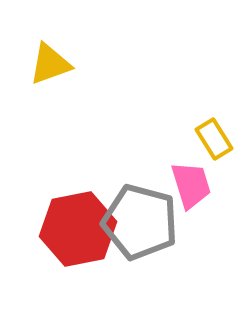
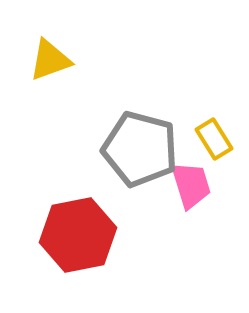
yellow triangle: moved 4 px up
gray pentagon: moved 73 px up
red hexagon: moved 6 px down
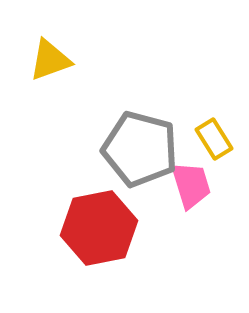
red hexagon: moved 21 px right, 7 px up
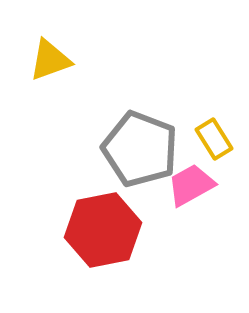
gray pentagon: rotated 6 degrees clockwise
pink trapezoid: rotated 102 degrees counterclockwise
red hexagon: moved 4 px right, 2 px down
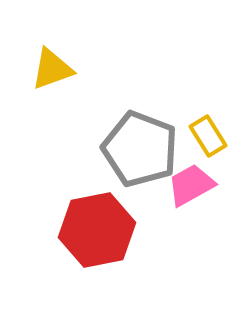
yellow triangle: moved 2 px right, 9 px down
yellow rectangle: moved 6 px left, 3 px up
red hexagon: moved 6 px left
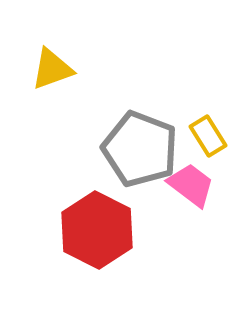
pink trapezoid: rotated 66 degrees clockwise
red hexagon: rotated 22 degrees counterclockwise
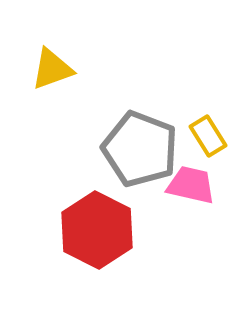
pink trapezoid: rotated 24 degrees counterclockwise
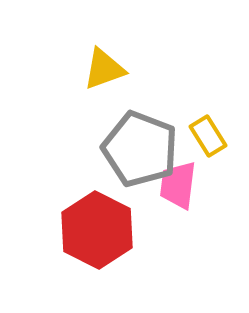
yellow triangle: moved 52 px right
pink trapezoid: moved 13 px left; rotated 96 degrees counterclockwise
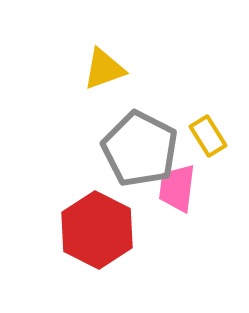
gray pentagon: rotated 6 degrees clockwise
pink trapezoid: moved 1 px left, 3 px down
